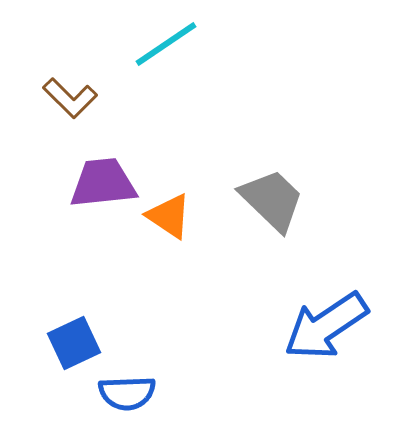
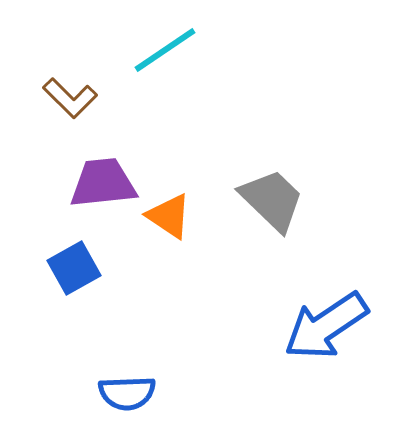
cyan line: moved 1 px left, 6 px down
blue square: moved 75 px up; rotated 4 degrees counterclockwise
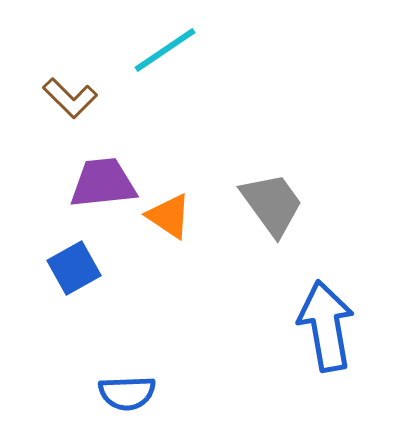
gray trapezoid: moved 4 px down; rotated 10 degrees clockwise
blue arrow: rotated 114 degrees clockwise
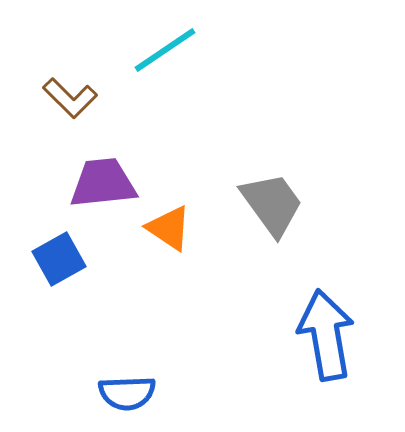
orange triangle: moved 12 px down
blue square: moved 15 px left, 9 px up
blue arrow: moved 9 px down
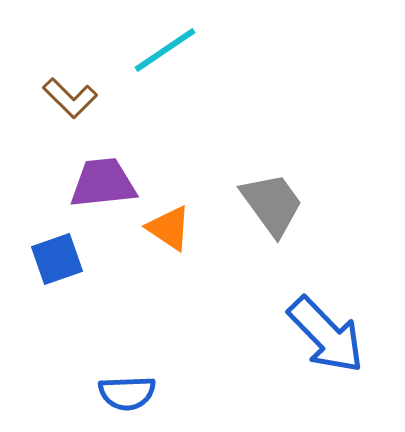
blue square: moved 2 px left; rotated 10 degrees clockwise
blue arrow: rotated 146 degrees clockwise
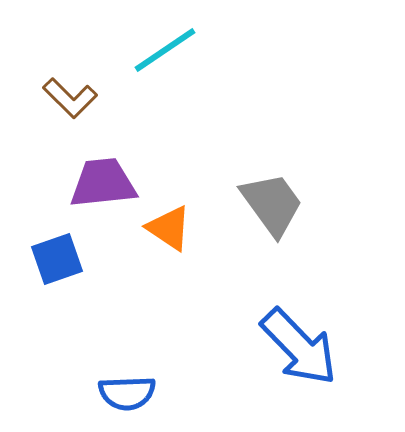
blue arrow: moved 27 px left, 12 px down
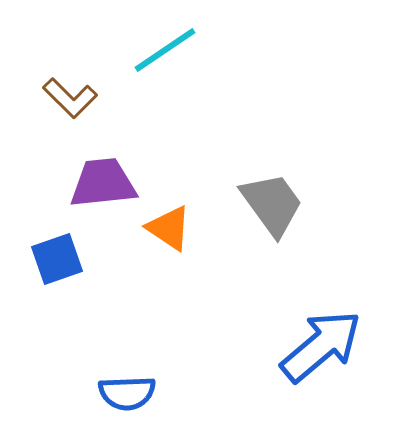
blue arrow: moved 22 px right, 1 px up; rotated 86 degrees counterclockwise
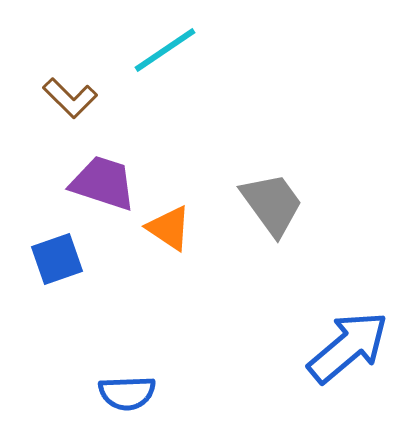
purple trapezoid: rotated 24 degrees clockwise
blue arrow: moved 27 px right, 1 px down
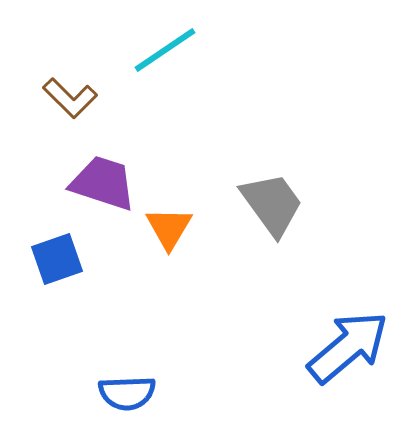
orange triangle: rotated 27 degrees clockwise
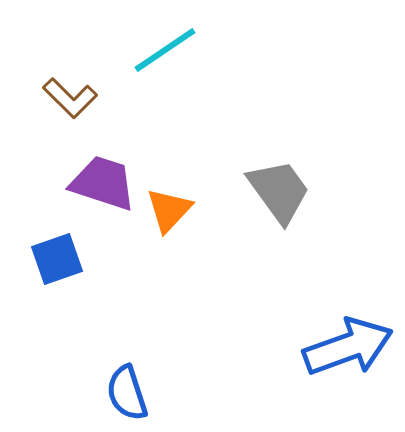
gray trapezoid: moved 7 px right, 13 px up
orange triangle: moved 18 px up; rotated 12 degrees clockwise
blue arrow: rotated 20 degrees clockwise
blue semicircle: rotated 74 degrees clockwise
